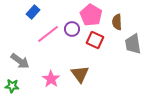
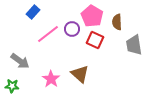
pink pentagon: moved 1 px right, 1 px down
gray trapezoid: moved 1 px right, 1 px down
brown triangle: rotated 12 degrees counterclockwise
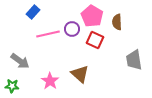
pink line: rotated 25 degrees clockwise
gray trapezoid: moved 15 px down
pink star: moved 1 px left, 2 px down
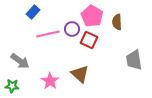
red square: moved 6 px left
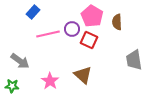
brown triangle: moved 3 px right, 1 px down
